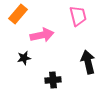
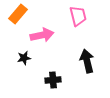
black arrow: moved 1 px left, 1 px up
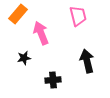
pink arrow: moved 1 px left, 2 px up; rotated 100 degrees counterclockwise
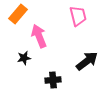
pink arrow: moved 2 px left, 3 px down
black arrow: rotated 65 degrees clockwise
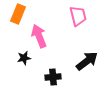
orange rectangle: rotated 18 degrees counterclockwise
black cross: moved 3 px up
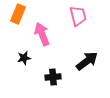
pink arrow: moved 3 px right, 2 px up
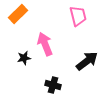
orange rectangle: rotated 24 degrees clockwise
pink arrow: moved 3 px right, 10 px down
black cross: moved 8 px down; rotated 21 degrees clockwise
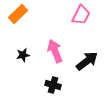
pink trapezoid: moved 3 px right, 1 px up; rotated 40 degrees clockwise
pink arrow: moved 10 px right, 7 px down
black star: moved 1 px left, 3 px up
